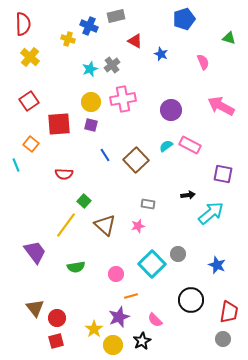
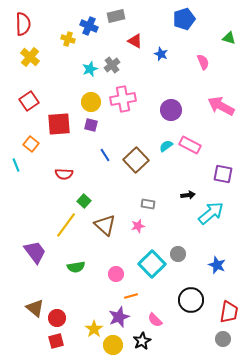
brown triangle at (35, 308): rotated 12 degrees counterclockwise
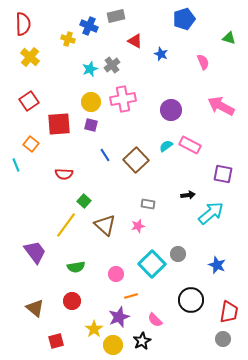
red circle at (57, 318): moved 15 px right, 17 px up
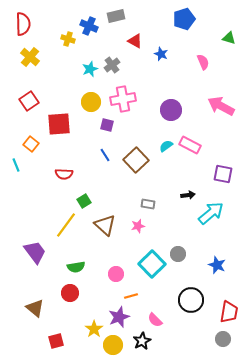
purple square at (91, 125): moved 16 px right
green square at (84, 201): rotated 16 degrees clockwise
red circle at (72, 301): moved 2 px left, 8 px up
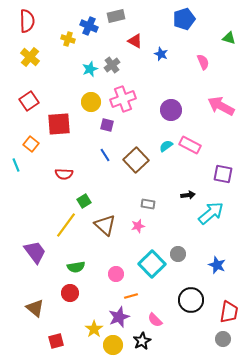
red semicircle at (23, 24): moved 4 px right, 3 px up
pink cross at (123, 99): rotated 10 degrees counterclockwise
